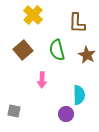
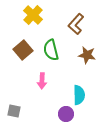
brown L-shape: moved 1 px left, 1 px down; rotated 40 degrees clockwise
green semicircle: moved 6 px left
brown star: rotated 18 degrees counterclockwise
pink arrow: moved 1 px down
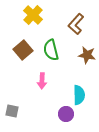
gray square: moved 2 px left
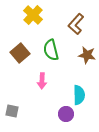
brown square: moved 3 px left, 3 px down
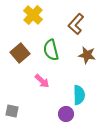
pink arrow: rotated 49 degrees counterclockwise
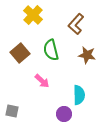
purple circle: moved 2 px left
